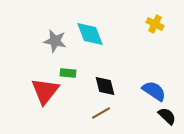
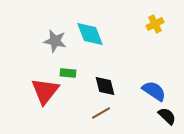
yellow cross: rotated 36 degrees clockwise
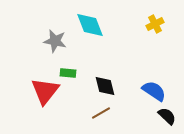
cyan diamond: moved 9 px up
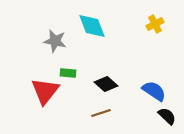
cyan diamond: moved 2 px right, 1 px down
black diamond: moved 1 px right, 2 px up; rotated 35 degrees counterclockwise
brown line: rotated 12 degrees clockwise
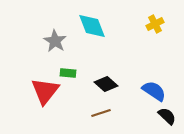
gray star: rotated 20 degrees clockwise
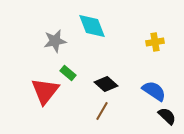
yellow cross: moved 18 px down; rotated 18 degrees clockwise
gray star: rotated 30 degrees clockwise
green rectangle: rotated 35 degrees clockwise
brown line: moved 1 px right, 2 px up; rotated 42 degrees counterclockwise
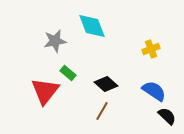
yellow cross: moved 4 px left, 7 px down; rotated 12 degrees counterclockwise
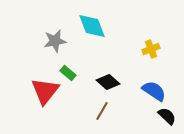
black diamond: moved 2 px right, 2 px up
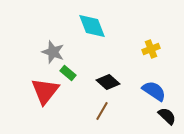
gray star: moved 2 px left, 11 px down; rotated 30 degrees clockwise
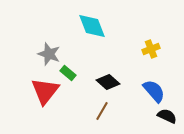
gray star: moved 4 px left, 2 px down
blue semicircle: rotated 15 degrees clockwise
black semicircle: rotated 18 degrees counterclockwise
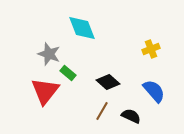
cyan diamond: moved 10 px left, 2 px down
black semicircle: moved 36 px left
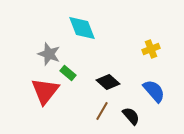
black semicircle: rotated 24 degrees clockwise
